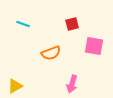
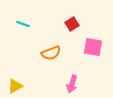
red square: rotated 16 degrees counterclockwise
pink square: moved 1 px left, 1 px down
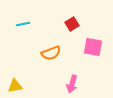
cyan line: rotated 32 degrees counterclockwise
yellow triangle: rotated 21 degrees clockwise
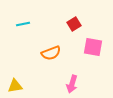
red square: moved 2 px right
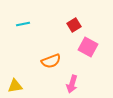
red square: moved 1 px down
pink square: moved 5 px left; rotated 18 degrees clockwise
orange semicircle: moved 8 px down
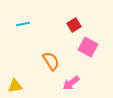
orange semicircle: rotated 102 degrees counterclockwise
pink arrow: moved 1 px left, 1 px up; rotated 36 degrees clockwise
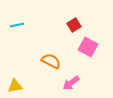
cyan line: moved 6 px left, 1 px down
orange semicircle: rotated 30 degrees counterclockwise
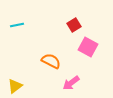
yellow triangle: rotated 28 degrees counterclockwise
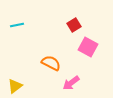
orange semicircle: moved 2 px down
